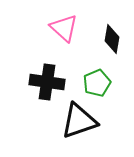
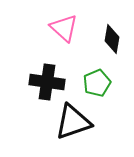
black triangle: moved 6 px left, 1 px down
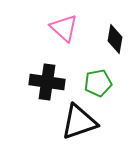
black diamond: moved 3 px right
green pentagon: moved 1 px right; rotated 12 degrees clockwise
black triangle: moved 6 px right
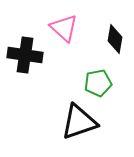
black cross: moved 22 px left, 27 px up
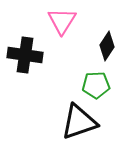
pink triangle: moved 2 px left, 7 px up; rotated 20 degrees clockwise
black diamond: moved 8 px left, 7 px down; rotated 24 degrees clockwise
green pentagon: moved 2 px left, 2 px down; rotated 8 degrees clockwise
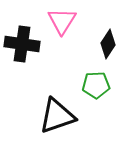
black diamond: moved 1 px right, 2 px up
black cross: moved 3 px left, 11 px up
black triangle: moved 22 px left, 6 px up
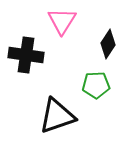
black cross: moved 4 px right, 11 px down
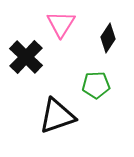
pink triangle: moved 1 px left, 3 px down
black diamond: moved 6 px up
black cross: moved 2 px down; rotated 36 degrees clockwise
